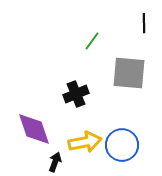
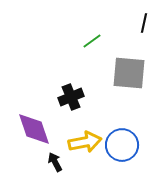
black line: rotated 12 degrees clockwise
green line: rotated 18 degrees clockwise
black cross: moved 5 px left, 3 px down
black arrow: rotated 48 degrees counterclockwise
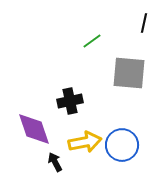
black cross: moved 1 px left, 4 px down; rotated 10 degrees clockwise
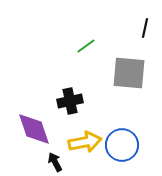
black line: moved 1 px right, 5 px down
green line: moved 6 px left, 5 px down
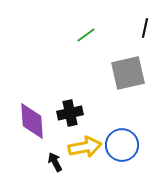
green line: moved 11 px up
gray square: moved 1 px left; rotated 18 degrees counterclockwise
black cross: moved 12 px down
purple diamond: moved 2 px left, 8 px up; rotated 15 degrees clockwise
yellow arrow: moved 5 px down
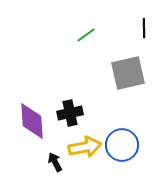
black line: moved 1 px left; rotated 12 degrees counterclockwise
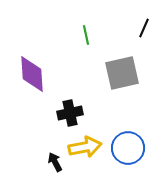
black line: rotated 24 degrees clockwise
green line: rotated 66 degrees counterclockwise
gray square: moved 6 px left
purple diamond: moved 47 px up
blue circle: moved 6 px right, 3 px down
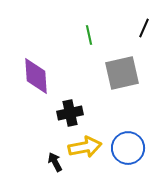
green line: moved 3 px right
purple diamond: moved 4 px right, 2 px down
